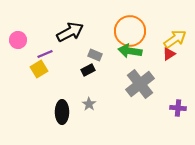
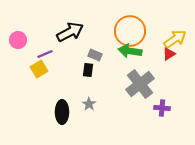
black rectangle: rotated 56 degrees counterclockwise
purple cross: moved 16 px left
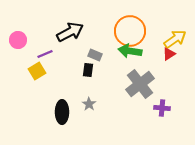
yellow square: moved 2 px left, 2 px down
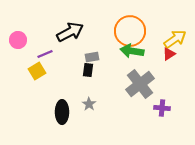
green arrow: moved 2 px right
gray rectangle: moved 3 px left, 2 px down; rotated 32 degrees counterclockwise
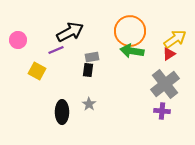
purple line: moved 11 px right, 4 px up
yellow square: rotated 30 degrees counterclockwise
gray cross: moved 25 px right
purple cross: moved 3 px down
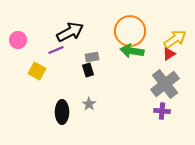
black rectangle: rotated 24 degrees counterclockwise
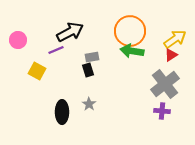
red triangle: moved 2 px right, 1 px down
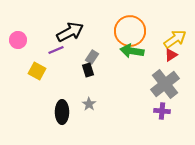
gray rectangle: rotated 48 degrees counterclockwise
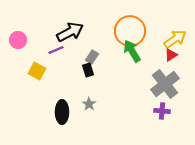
green arrow: rotated 50 degrees clockwise
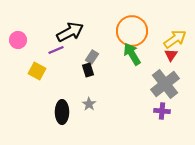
orange circle: moved 2 px right
green arrow: moved 3 px down
red triangle: rotated 24 degrees counterclockwise
